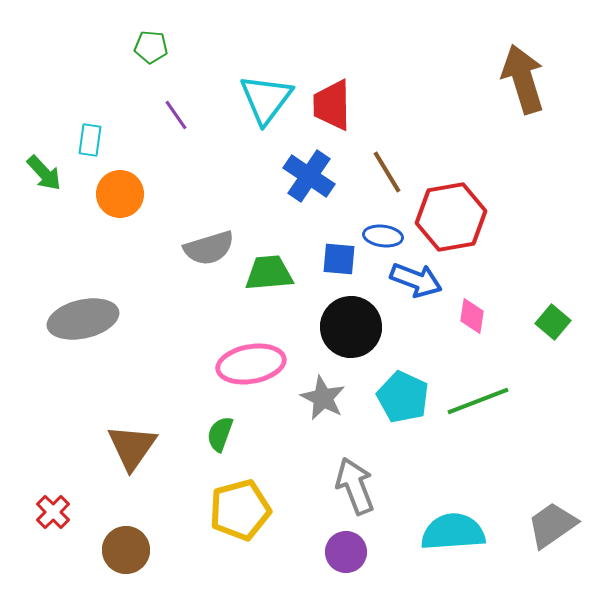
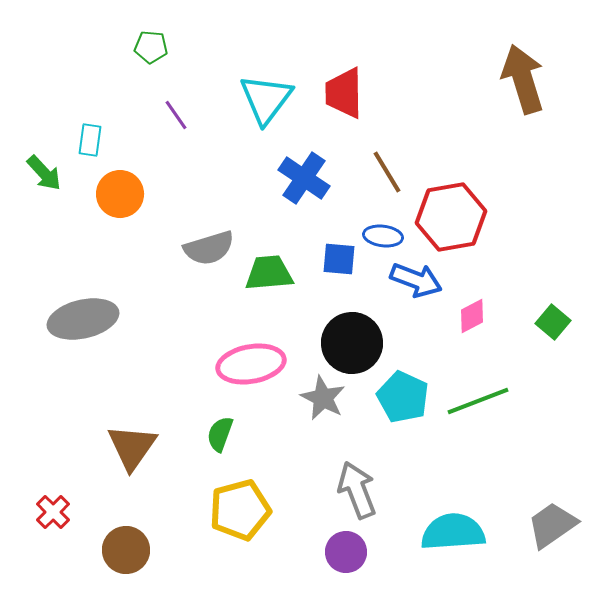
red trapezoid: moved 12 px right, 12 px up
blue cross: moved 5 px left, 2 px down
pink diamond: rotated 54 degrees clockwise
black circle: moved 1 px right, 16 px down
gray arrow: moved 2 px right, 4 px down
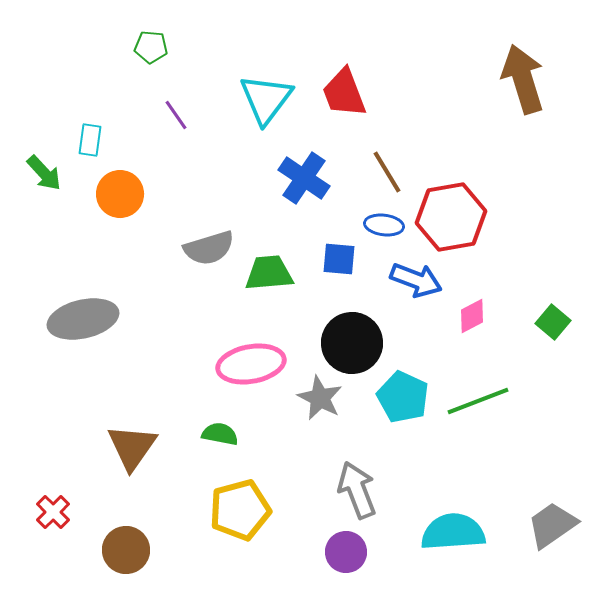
red trapezoid: rotated 20 degrees counterclockwise
blue ellipse: moved 1 px right, 11 px up
gray star: moved 3 px left
green semicircle: rotated 81 degrees clockwise
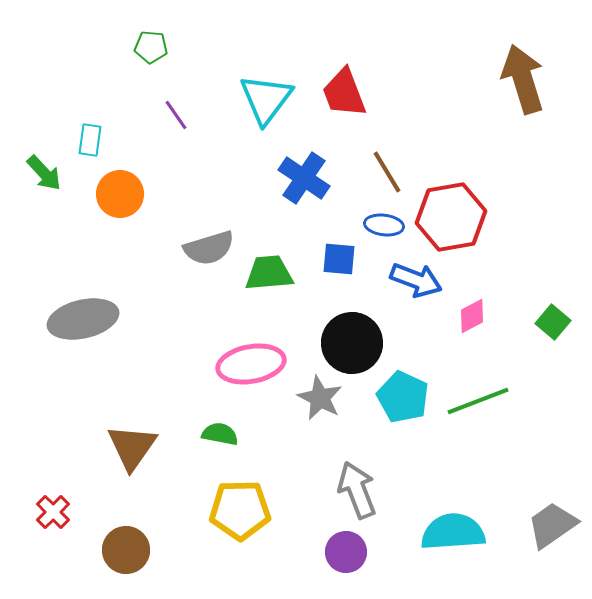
yellow pentagon: rotated 14 degrees clockwise
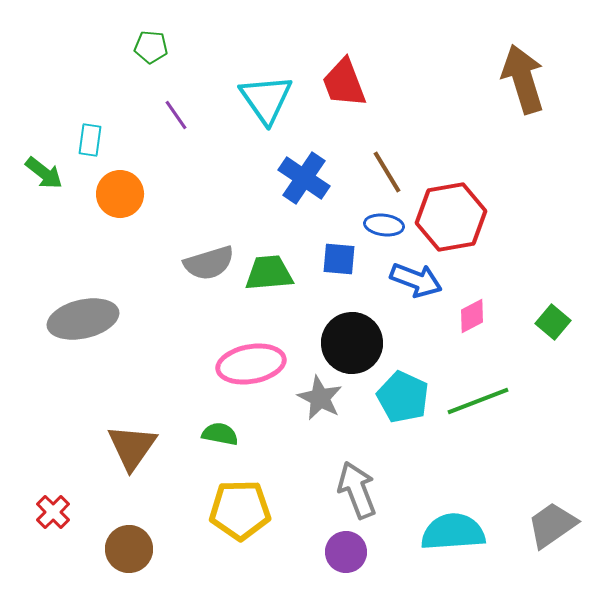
red trapezoid: moved 10 px up
cyan triangle: rotated 12 degrees counterclockwise
green arrow: rotated 9 degrees counterclockwise
gray semicircle: moved 15 px down
brown circle: moved 3 px right, 1 px up
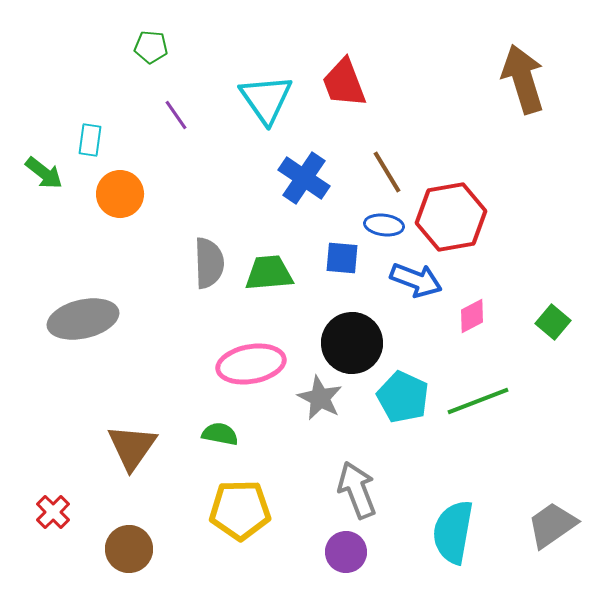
blue square: moved 3 px right, 1 px up
gray semicircle: rotated 75 degrees counterclockwise
cyan semicircle: rotated 76 degrees counterclockwise
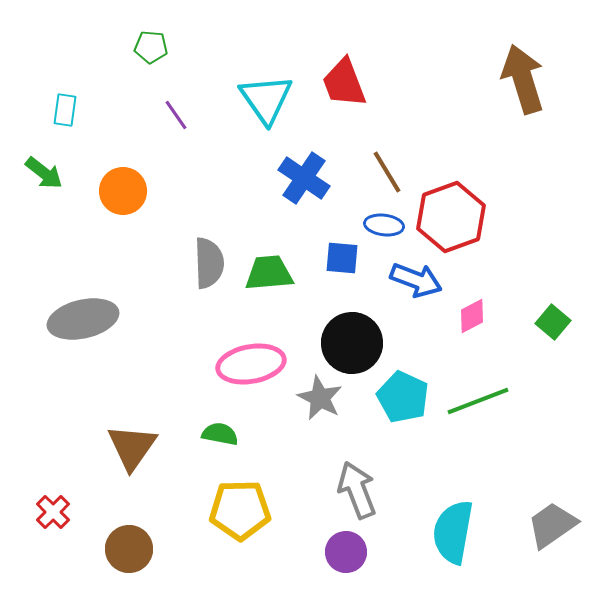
cyan rectangle: moved 25 px left, 30 px up
orange circle: moved 3 px right, 3 px up
red hexagon: rotated 10 degrees counterclockwise
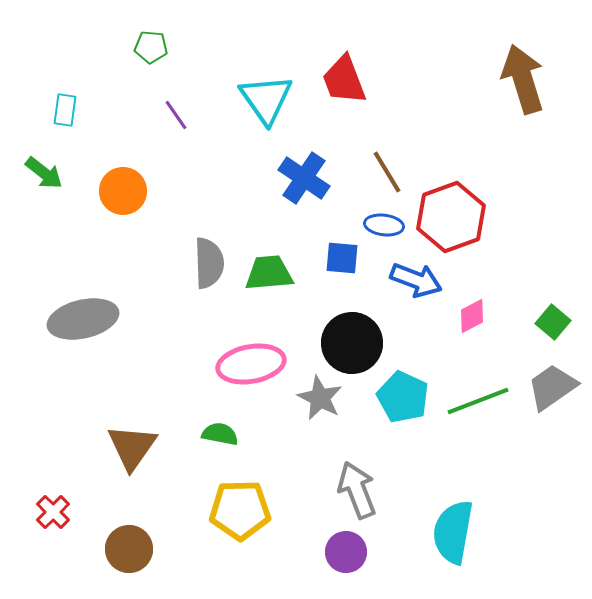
red trapezoid: moved 3 px up
gray trapezoid: moved 138 px up
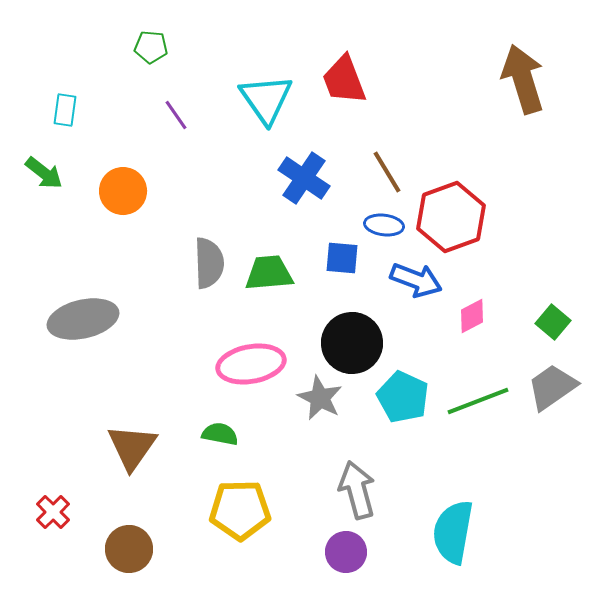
gray arrow: rotated 6 degrees clockwise
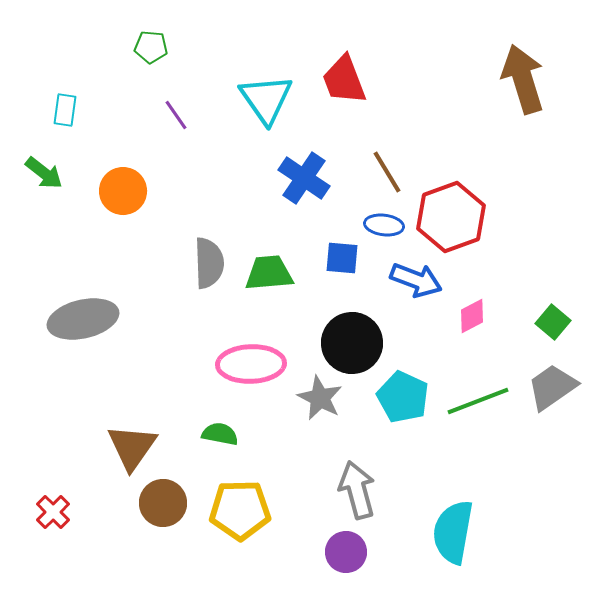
pink ellipse: rotated 8 degrees clockwise
brown circle: moved 34 px right, 46 px up
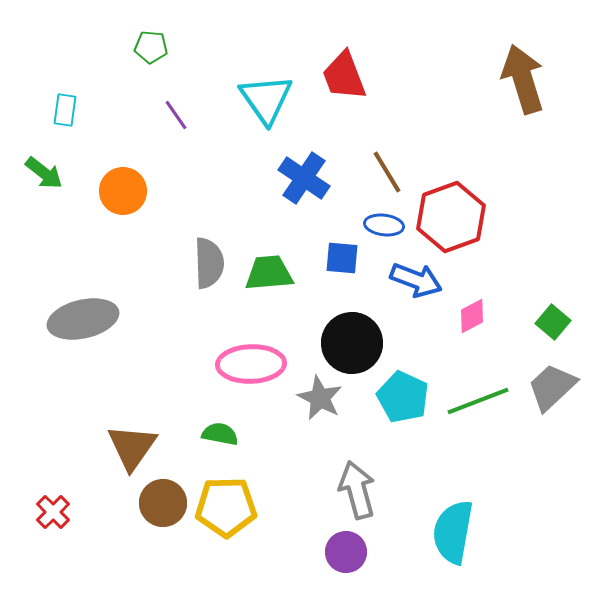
red trapezoid: moved 4 px up
gray trapezoid: rotated 8 degrees counterclockwise
yellow pentagon: moved 14 px left, 3 px up
